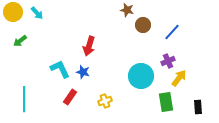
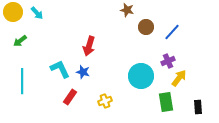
brown circle: moved 3 px right, 2 px down
cyan line: moved 2 px left, 18 px up
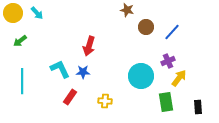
yellow circle: moved 1 px down
blue star: rotated 16 degrees counterclockwise
yellow cross: rotated 24 degrees clockwise
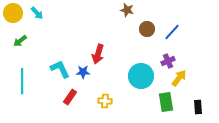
brown circle: moved 1 px right, 2 px down
red arrow: moved 9 px right, 8 px down
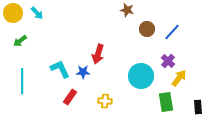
purple cross: rotated 24 degrees counterclockwise
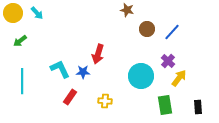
green rectangle: moved 1 px left, 3 px down
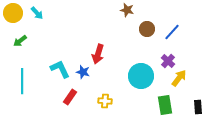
blue star: rotated 16 degrees clockwise
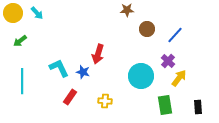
brown star: rotated 16 degrees counterclockwise
blue line: moved 3 px right, 3 px down
cyan L-shape: moved 1 px left, 1 px up
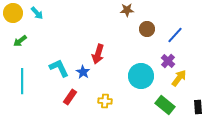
blue star: rotated 16 degrees clockwise
green rectangle: rotated 42 degrees counterclockwise
